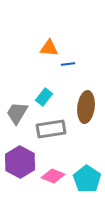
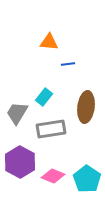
orange triangle: moved 6 px up
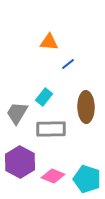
blue line: rotated 32 degrees counterclockwise
brown ellipse: rotated 8 degrees counterclockwise
gray rectangle: rotated 8 degrees clockwise
cyan pentagon: rotated 16 degrees counterclockwise
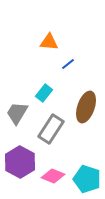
cyan rectangle: moved 4 px up
brown ellipse: rotated 20 degrees clockwise
gray rectangle: rotated 56 degrees counterclockwise
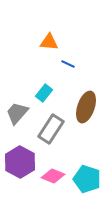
blue line: rotated 64 degrees clockwise
gray trapezoid: rotated 10 degrees clockwise
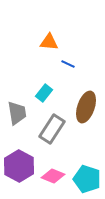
gray trapezoid: rotated 130 degrees clockwise
gray rectangle: moved 1 px right
purple hexagon: moved 1 px left, 4 px down
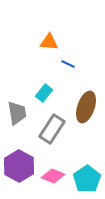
cyan pentagon: rotated 20 degrees clockwise
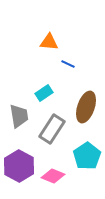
cyan rectangle: rotated 18 degrees clockwise
gray trapezoid: moved 2 px right, 3 px down
cyan pentagon: moved 23 px up
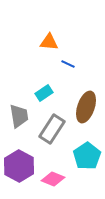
pink diamond: moved 3 px down
